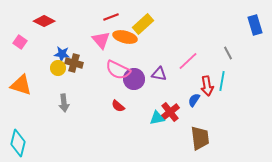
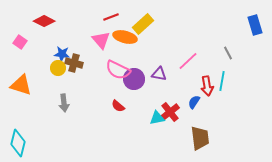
blue semicircle: moved 2 px down
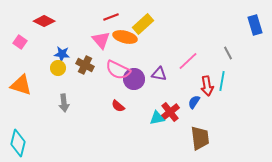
brown cross: moved 11 px right, 2 px down; rotated 12 degrees clockwise
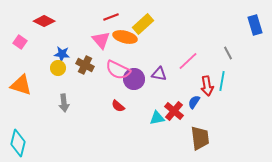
red cross: moved 4 px right, 1 px up; rotated 12 degrees counterclockwise
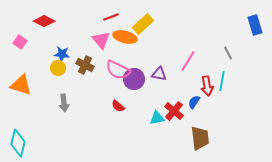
pink line: rotated 15 degrees counterclockwise
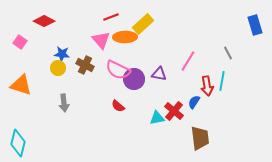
orange ellipse: rotated 15 degrees counterclockwise
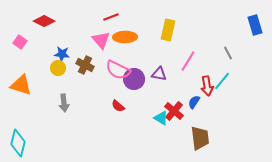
yellow rectangle: moved 25 px right, 6 px down; rotated 35 degrees counterclockwise
cyan line: rotated 30 degrees clockwise
cyan triangle: moved 4 px right; rotated 42 degrees clockwise
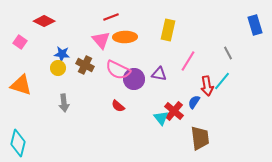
cyan triangle: rotated 21 degrees clockwise
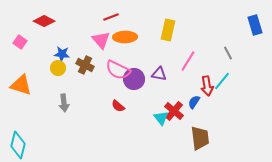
cyan diamond: moved 2 px down
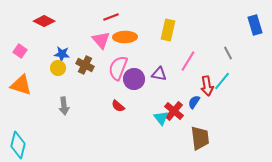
pink square: moved 9 px down
pink semicircle: moved 2 px up; rotated 85 degrees clockwise
gray arrow: moved 3 px down
